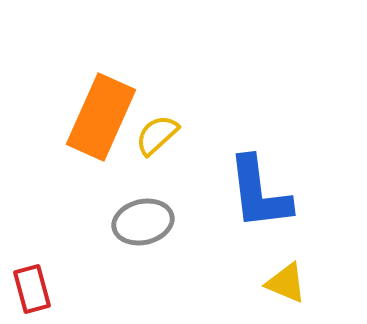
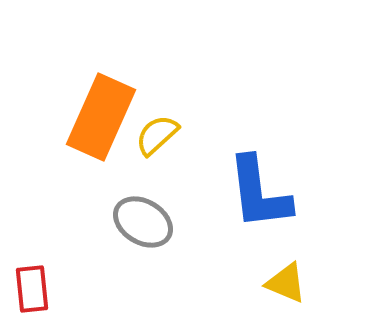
gray ellipse: rotated 44 degrees clockwise
red rectangle: rotated 9 degrees clockwise
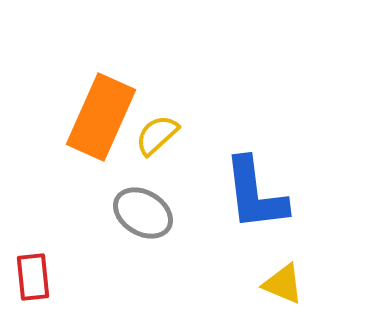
blue L-shape: moved 4 px left, 1 px down
gray ellipse: moved 9 px up
yellow triangle: moved 3 px left, 1 px down
red rectangle: moved 1 px right, 12 px up
